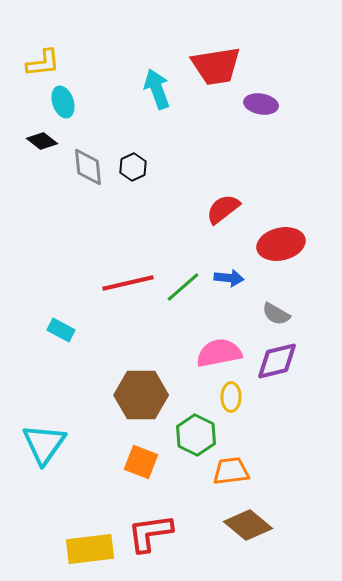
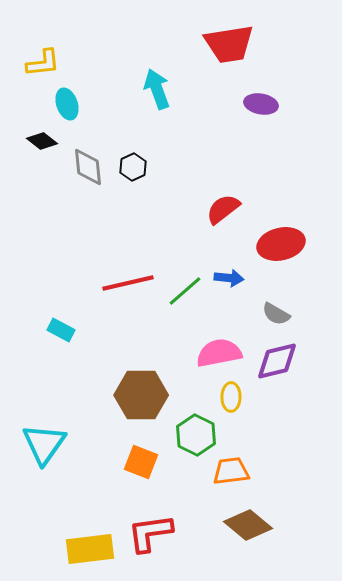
red trapezoid: moved 13 px right, 22 px up
cyan ellipse: moved 4 px right, 2 px down
green line: moved 2 px right, 4 px down
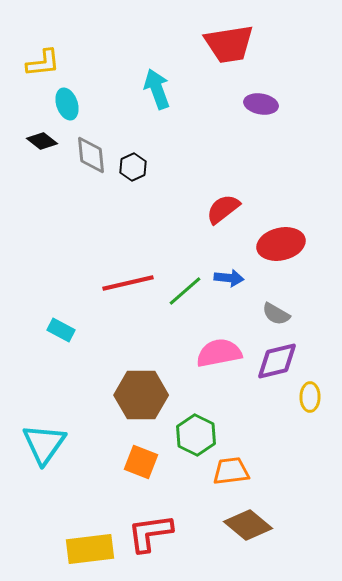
gray diamond: moved 3 px right, 12 px up
yellow ellipse: moved 79 px right
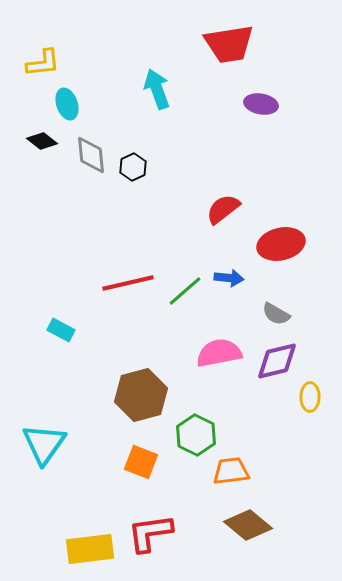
brown hexagon: rotated 15 degrees counterclockwise
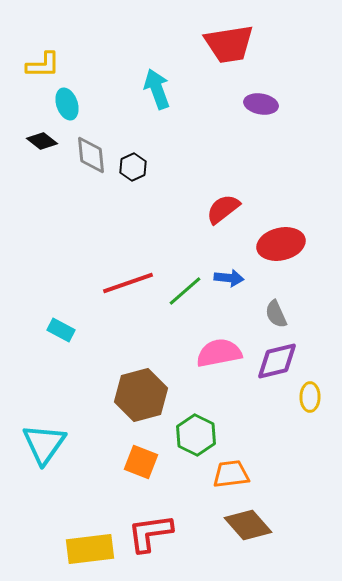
yellow L-shape: moved 2 px down; rotated 6 degrees clockwise
red line: rotated 6 degrees counterclockwise
gray semicircle: rotated 36 degrees clockwise
orange trapezoid: moved 3 px down
brown diamond: rotated 9 degrees clockwise
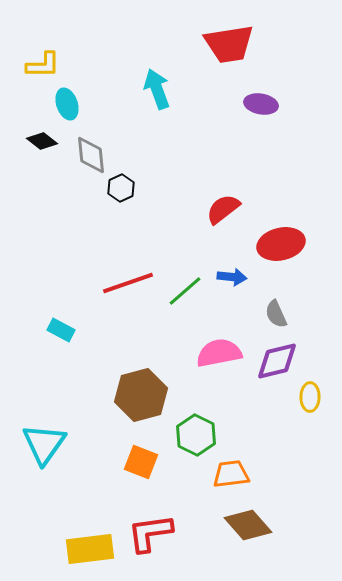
black hexagon: moved 12 px left, 21 px down
blue arrow: moved 3 px right, 1 px up
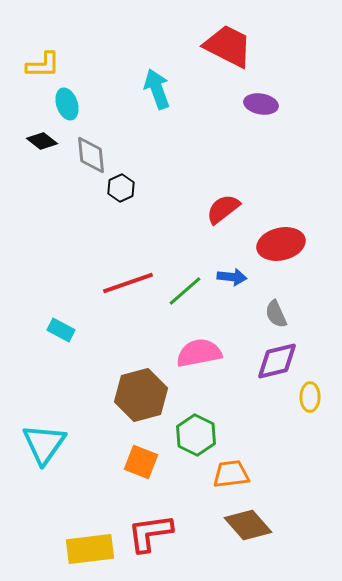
red trapezoid: moved 1 px left, 2 px down; rotated 144 degrees counterclockwise
pink semicircle: moved 20 px left
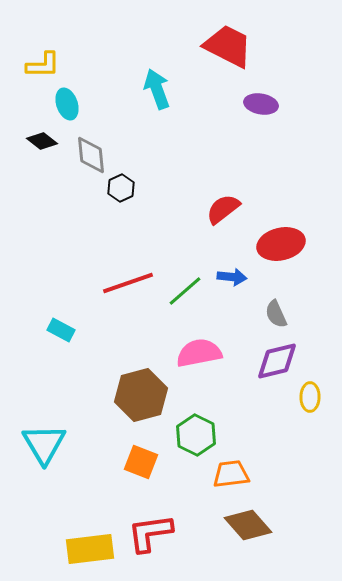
cyan triangle: rotated 6 degrees counterclockwise
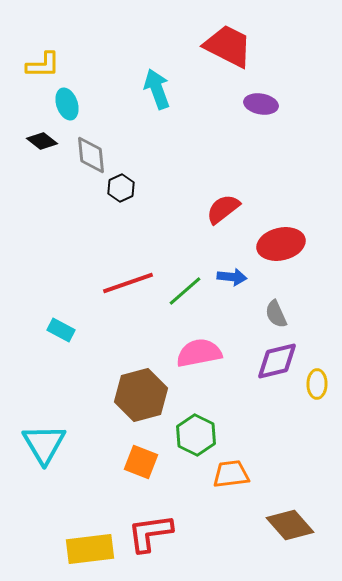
yellow ellipse: moved 7 px right, 13 px up
brown diamond: moved 42 px right
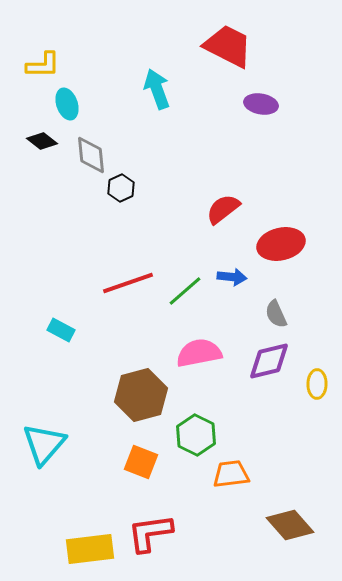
purple diamond: moved 8 px left
cyan triangle: rotated 12 degrees clockwise
